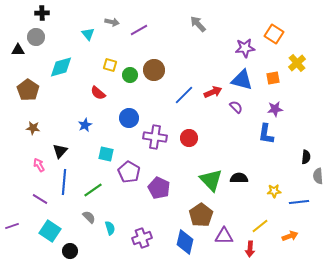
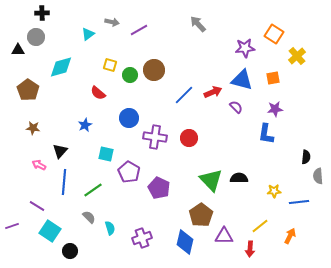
cyan triangle at (88, 34): rotated 32 degrees clockwise
yellow cross at (297, 63): moved 7 px up
pink arrow at (39, 165): rotated 32 degrees counterclockwise
purple line at (40, 199): moved 3 px left, 7 px down
orange arrow at (290, 236): rotated 42 degrees counterclockwise
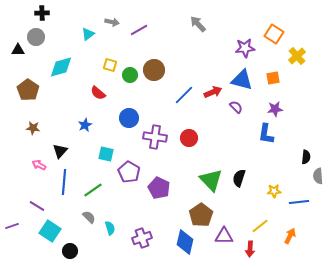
black semicircle at (239, 178): rotated 72 degrees counterclockwise
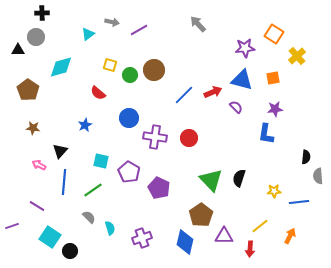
cyan square at (106, 154): moved 5 px left, 7 px down
cyan square at (50, 231): moved 6 px down
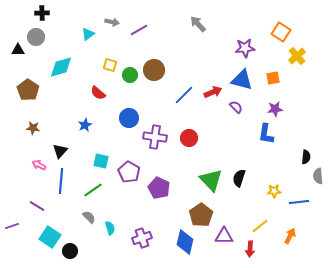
orange square at (274, 34): moved 7 px right, 2 px up
blue line at (64, 182): moved 3 px left, 1 px up
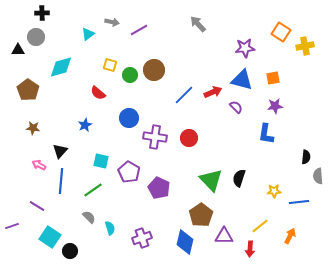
yellow cross at (297, 56): moved 8 px right, 10 px up; rotated 30 degrees clockwise
purple star at (275, 109): moved 3 px up
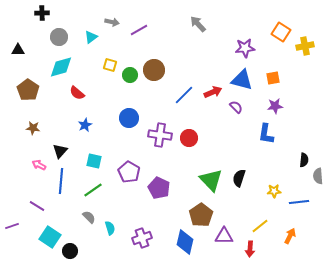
cyan triangle at (88, 34): moved 3 px right, 3 px down
gray circle at (36, 37): moved 23 px right
red semicircle at (98, 93): moved 21 px left
purple cross at (155, 137): moved 5 px right, 2 px up
black semicircle at (306, 157): moved 2 px left, 3 px down
cyan square at (101, 161): moved 7 px left
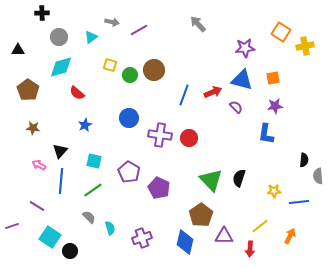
blue line at (184, 95): rotated 25 degrees counterclockwise
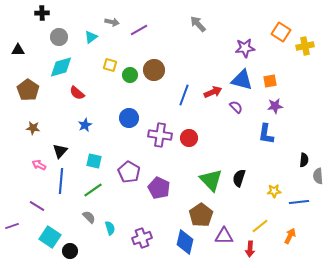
orange square at (273, 78): moved 3 px left, 3 px down
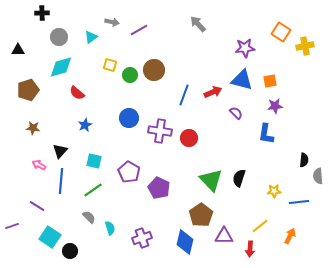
brown pentagon at (28, 90): rotated 20 degrees clockwise
purple semicircle at (236, 107): moved 6 px down
purple cross at (160, 135): moved 4 px up
